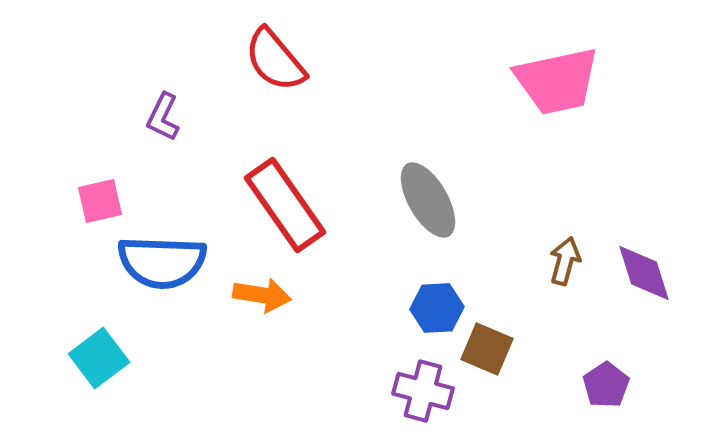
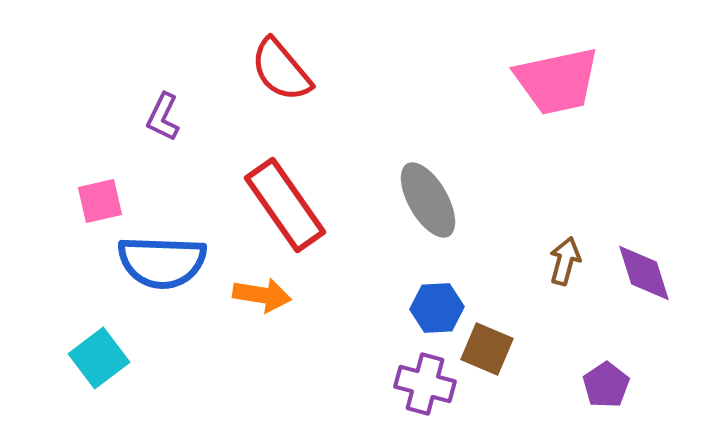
red semicircle: moved 6 px right, 10 px down
purple cross: moved 2 px right, 7 px up
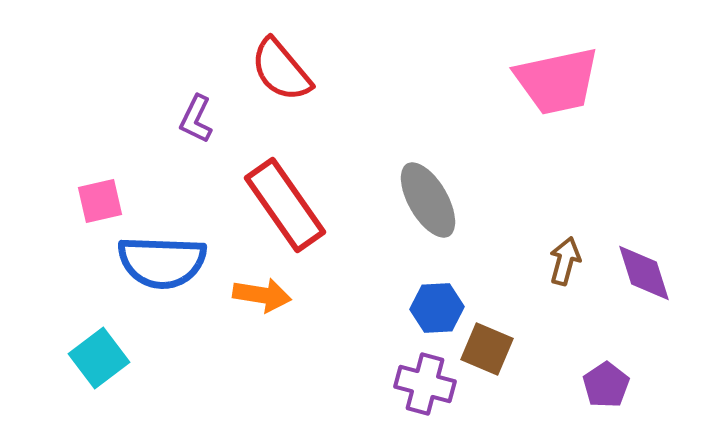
purple L-shape: moved 33 px right, 2 px down
